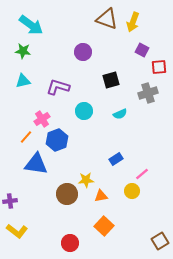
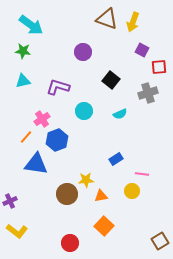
black square: rotated 36 degrees counterclockwise
pink line: rotated 48 degrees clockwise
purple cross: rotated 16 degrees counterclockwise
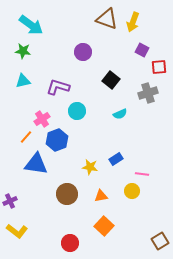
cyan circle: moved 7 px left
yellow star: moved 4 px right, 13 px up; rotated 14 degrees clockwise
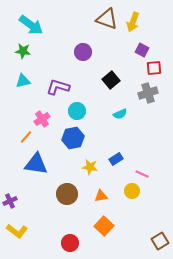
red square: moved 5 px left, 1 px down
black square: rotated 12 degrees clockwise
blue hexagon: moved 16 px right, 2 px up; rotated 10 degrees clockwise
pink line: rotated 16 degrees clockwise
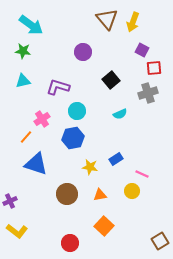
brown triangle: rotated 30 degrees clockwise
blue triangle: rotated 10 degrees clockwise
orange triangle: moved 1 px left, 1 px up
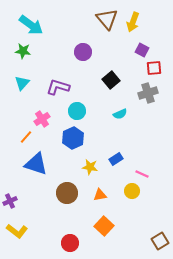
cyan triangle: moved 1 px left, 2 px down; rotated 35 degrees counterclockwise
blue hexagon: rotated 15 degrees counterclockwise
brown circle: moved 1 px up
